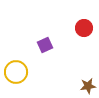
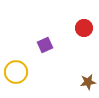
brown star: moved 4 px up
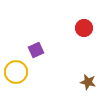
purple square: moved 9 px left, 5 px down
brown star: rotated 21 degrees clockwise
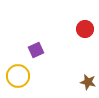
red circle: moved 1 px right, 1 px down
yellow circle: moved 2 px right, 4 px down
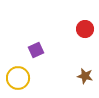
yellow circle: moved 2 px down
brown star: moved 3 px left, 6 px up
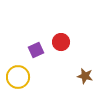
red circle: moved 24 px left, 13 px down
yellow circle: moved 1 px up
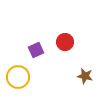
red circle: moved 4 px right
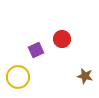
red circle: moved 3 px left, 3 px up
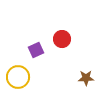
brown star: moved 1 px right, 2 px down; rotated 14 degrees counterclockwise
